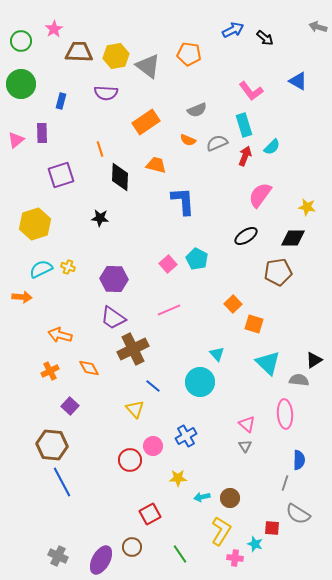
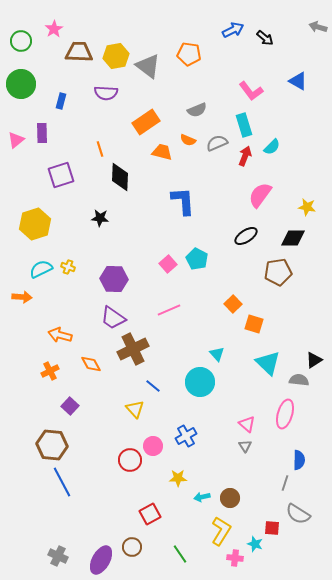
orange trapezoid at (156, 165): moved 6 px right, 13 px up
orange diamond at (89, 368): moved 2 px right, 4 px up
pink ellipse at (285, 414): rotated 20 degrees clockwise
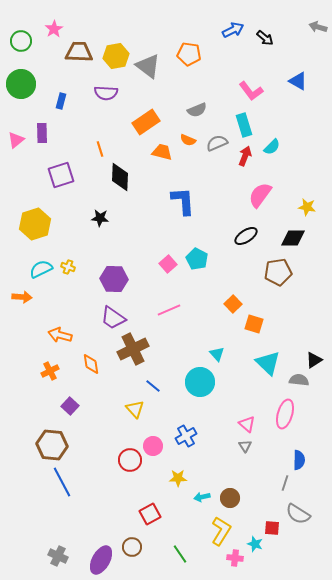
orange diamond at (91, 364): rotated 20 degrees clockwise
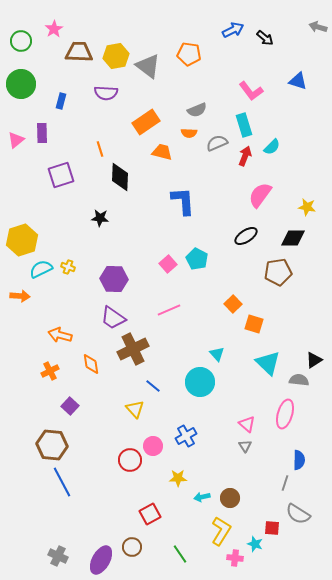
blue triangle at (298, 81): rotated 12 degrees counterclockwise
orange semicircle at (188, 140): moved 1 px right, 7 px up; rotated 21 degrees counterclockwise
yellow hexagon at (35, 224): moved 13 px left, 16 px down
orange arrow at (22, 297): moved 2 px left, 1 px up
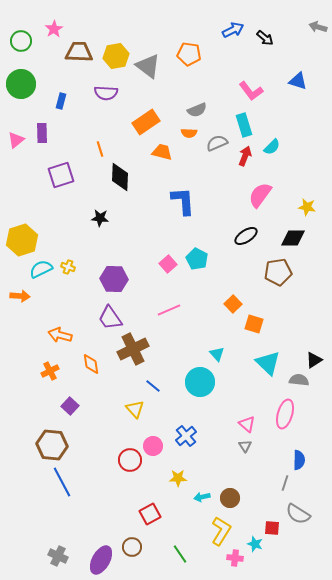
purple trapezoid at (113, 318): moved 3 px left; rotated 20 degrees clockwise
blue cross at (186, 436): rotated 10 degrees counterclockwise
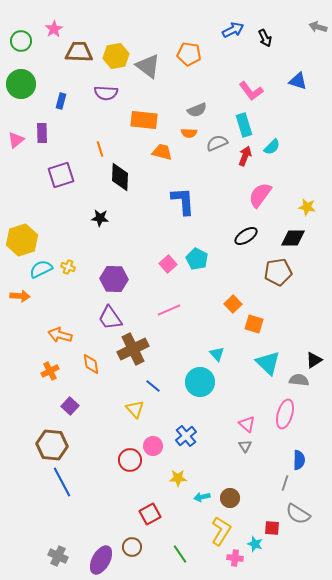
black arrow at (265, 38): rotated 24 degrees clockwise
orange rectangle at (146, 122): moved 2 px left, 2 px up; rotated 40 degrees clockwise
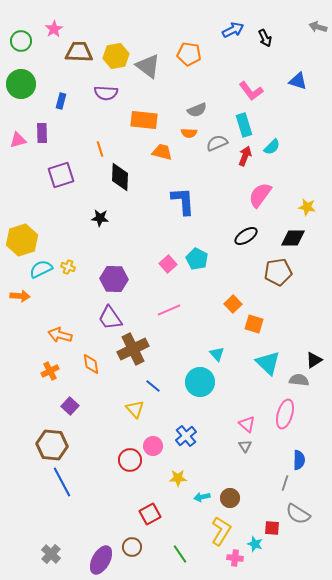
pink triangle at (16, 140): moved 2 px right; rotated 24 degrees clockwise
gray cross at (58, 556): moved 7 px left, 2 px up; rotated 18 degrees clockwise
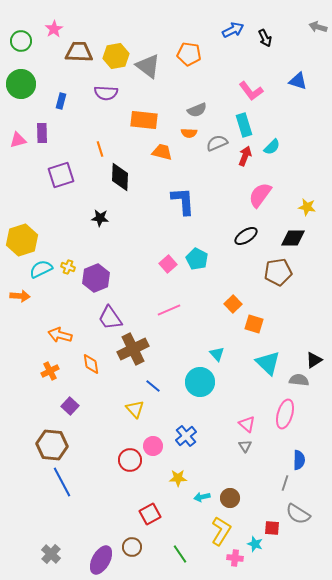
purple hexagon at (114, 279): moved 18 px left, 1 px up; rotated 24 degrees counterclockwise
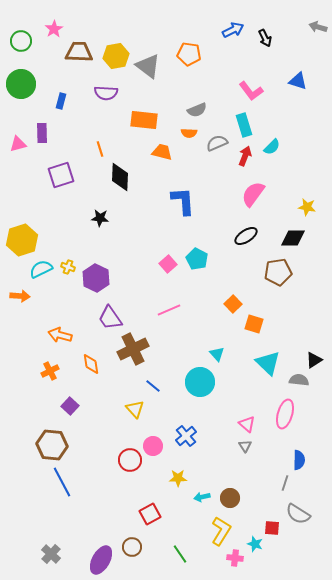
pink triangle at (18, 140): moved 4 px down
pink semicircle at (260, 195): moved 7 px left, 1 px up
purple hexagon at (96, 278): rotated 12 degrees counterclockwise
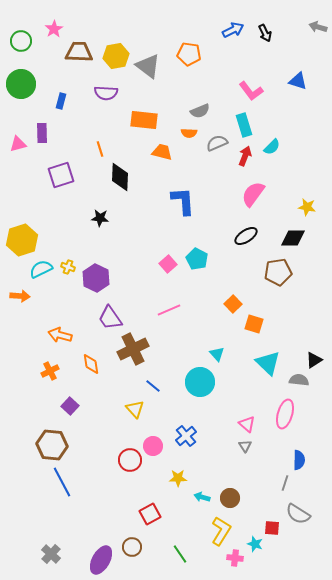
black arrow at (265, 38): moved 5 px up
gray semicircle at (197, 110): moved 3 px right, 1 px down
cyan arrow at (202, 497): rotated 28 degrees clockwise
